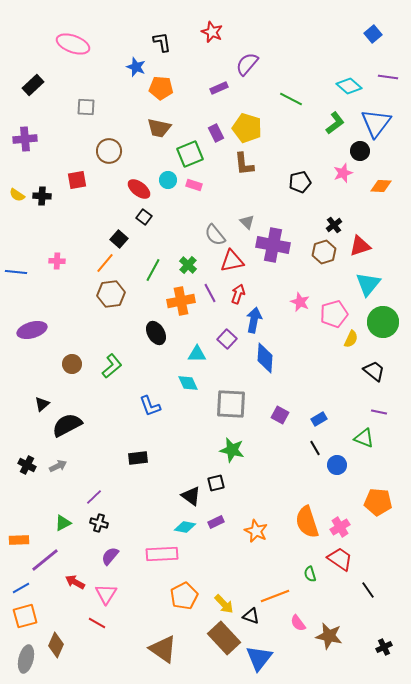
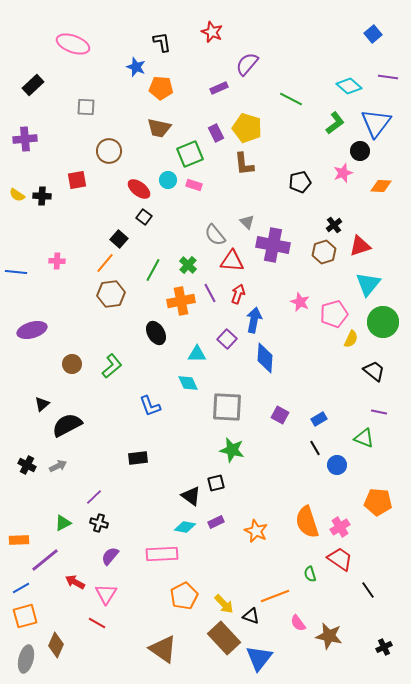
red triangle at (232, 261): rotated 15 degrees clockwise
gray square at (231, 404): moved 4 px left, 3 px down
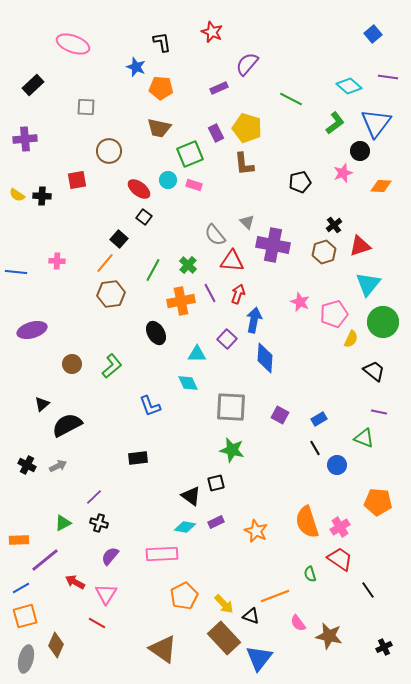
gray square at (227, 407): moved 4 px right
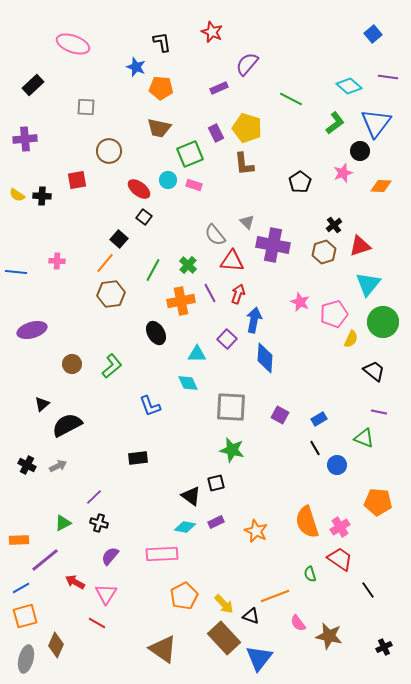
black pentagon at (300, 182): rotated 20 degrees counterclockwise
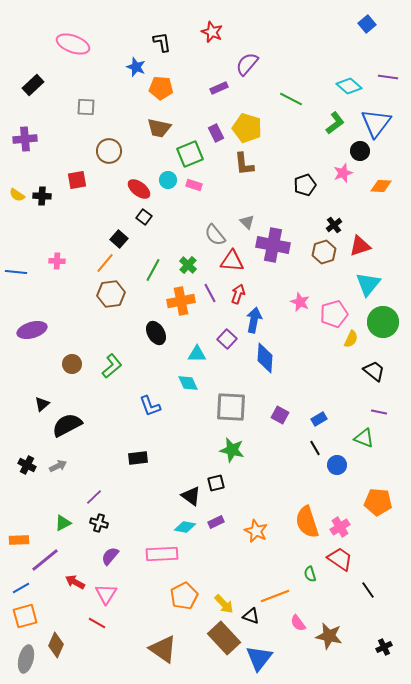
blue square at (373, 34): moved 6 px left, 10 px up
black pentagon at (300, 182): moved 5 px right, 3 px down; rotated 15 degrees clockwise
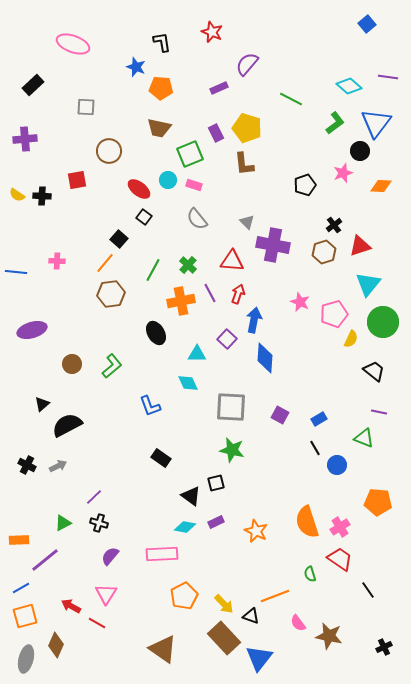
gray semicircle at (215, 235): moved 18 px left, 16 px up
black rectangle at (138, 458): moved 23 px right; rotated 42 degrees clockwise
red arrow at (75, 582): moved 4 px left, 24 px down
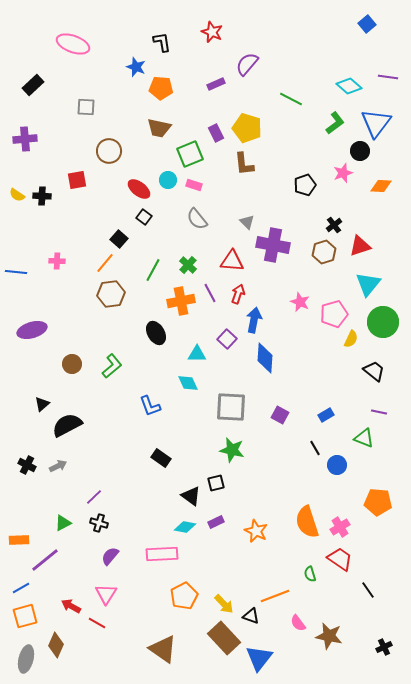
purple rectangle at (219, 88): moved 3 px left, 4 px up
blue rectangle at (319, 419): moved 7 px right, 4 px up
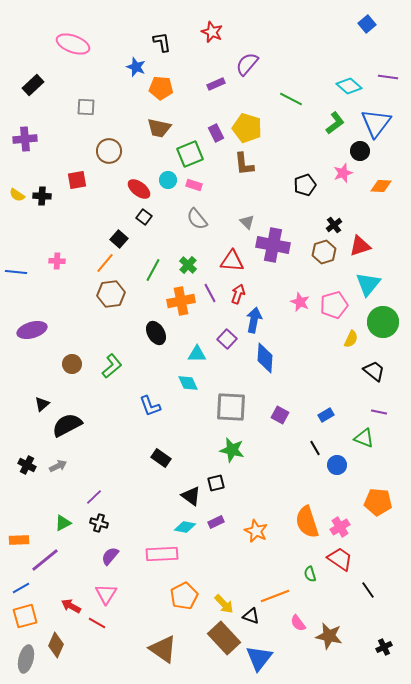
pink pentagon at (334, 314): moved 9 px up
